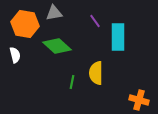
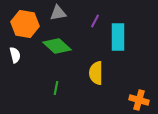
gray triangle: moved 4 px right
purple line: rotated 64 degrees clockwise
green line: moved 16 px left, 6 px down
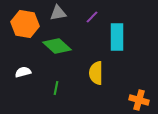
purple line: moved 3 px left, 4 px up; rotated 16 degrees clockwise
cyan rectangle: moved 1 px left
white semicircle: moved 8 px right, 17 px down; rotated 91 degrees counterclockwise
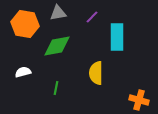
green diamond: rotated 52 degrees counterclockwise
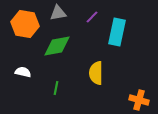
cyan rectangle: moved 5 px up; rotated 12 degrees clockwise
white semicircle: rotated 28 degrees clockwise
